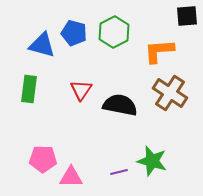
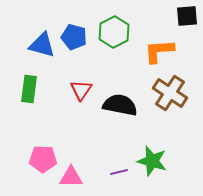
blue pentagon: moved 4 px down
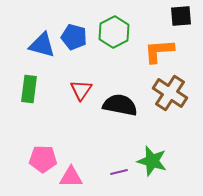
black square: moved 6 px left
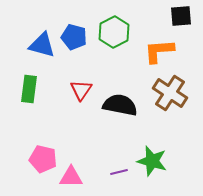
pink pentagon: rotated 12 degrees clockwise
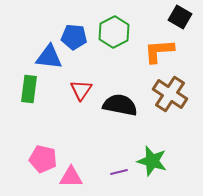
black square: moved 1 px left, 1 px down; rotated 35 degrees clockwise
blue pentagon: rotated 10 degrees counterclockwise
blue triangle: moved 7 px right, 12 px down; rotated 8 degrees counterclockwise
brown cross: moved 1 px down
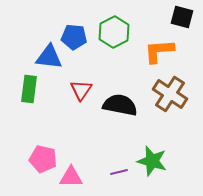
black square: moved 2 px right; rotated 15 degrees counterclockwise
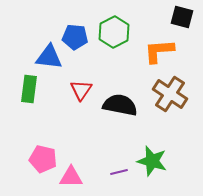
blue pentagon: moved 1 px right
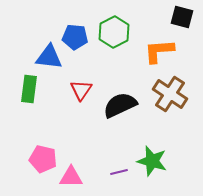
black semicircle: rotated 36 degrees counterclockwise
